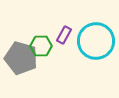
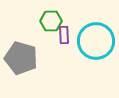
purple rectangle: rotated 30 degrees counterclockwise
green hexagon: moved 10 px right, 25 px up
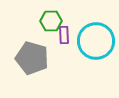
gray pentagon: moved 11 px right
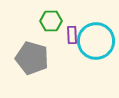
purple rectangle: moved 8 px right
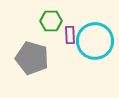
purple rectangle: moved 2 px left
cyan circle: moved 1 px left
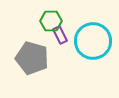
purple rectangle: moved 10 px left; rotated 24 degrees counterclockwise
cyan circle: moved 2 px left
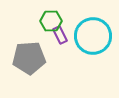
cyan circle: moved 5 px up
gray pentagon: moved 3 px left; rotated 20 degrees counterclockwise
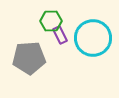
cyan circle: moved 2 px down
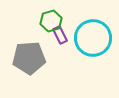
green hexagon: rotated 15 degrees counterclockwise
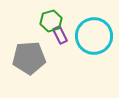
cyan circle: moved 1 px right, 2 px up
